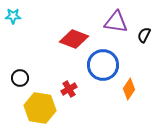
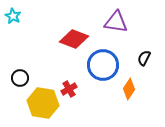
cyan star: rotated 28 degrees clockwise
black semicircle: moved 23 px down
yellow hexagon: moved 3 px right, 5 px up
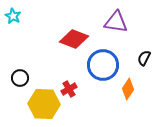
orange diamond: moved 1 px left
yellow hexagon: moved 1 px right, 1 px down; rotated 8 degrees counterclockwise
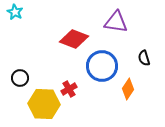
cyan star: moved 2 px right, 4 px up
black semicircle: rotated 42 degrees counterclockwise
blue circle: moved 1 px left, 1 px down
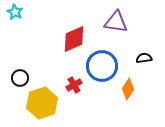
red diamond: rotated 44 degrees counterclockwise
black semicircle: rotated 98 degrees clockwise
red cross: moved 5 px right, 4 px up
yellow hexagon: moved 2 px left, 1 px up; rotated 20 degrees counterclockwise
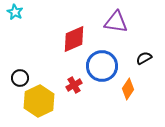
black semicircle: rotated 21 degrees counterclockwise
yellow hexagon: moved 3 px left, 2 px up; rotated 8 degrees counterclockwise
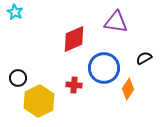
blue circle: moved 2 px right, 2 px down
black circle: moved 2 px left
red cross: rotated 35 degrees clockwise
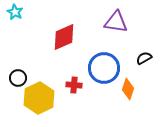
red diamond: moved 10 px left, 2 px up
orange diamond: rotated 15 degrees counterclockwise
yellow hexagon: moved 3 px up
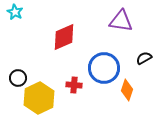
purple triangle: moved 5 px right, 1 px up
orange diamond: moved 1 px left, 1 px down
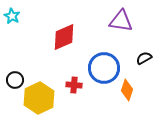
cyan star: moved 3 px left, 4 px down
black circle: moved 3 px left, 2 px down
